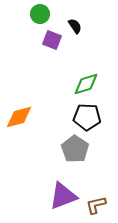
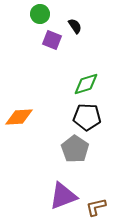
orange diamond: rotated 12 degrees clockwise
brown L-shape: moved 2 px down
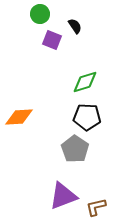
green diamond: moved 1 px left, 2 px up
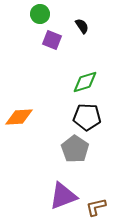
black semicircle: moved 7 px right
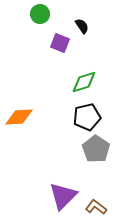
purple square: moved 8 px right, 3 px down
green diamond: moved 1 px left
black pentagon: rotated 16 degrees counterclockwise
gray pentagon: moved 21 px right
purple triangle: rotated 24 degrees counterclockwise
brown L-shape: rotated 50 degrees clockwise
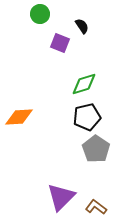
green diamond: moved 2 px down
purple triangle: moved 2 px left, 1 px down
